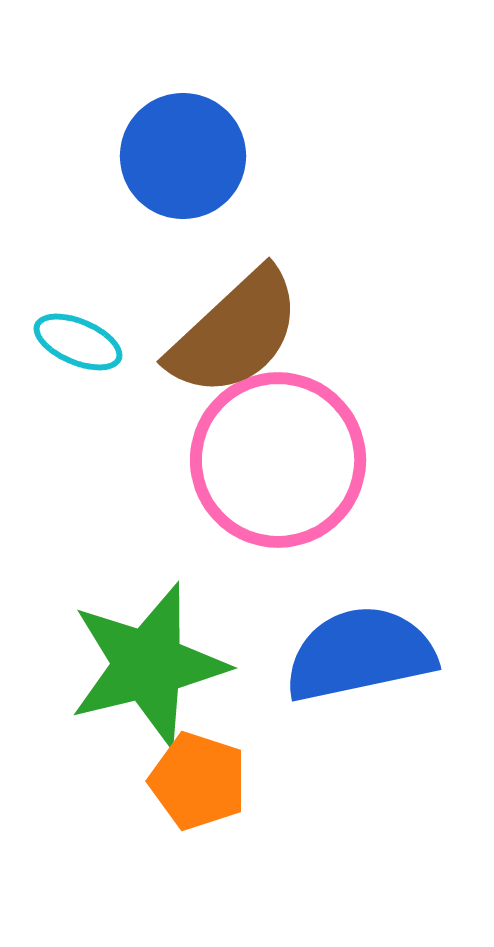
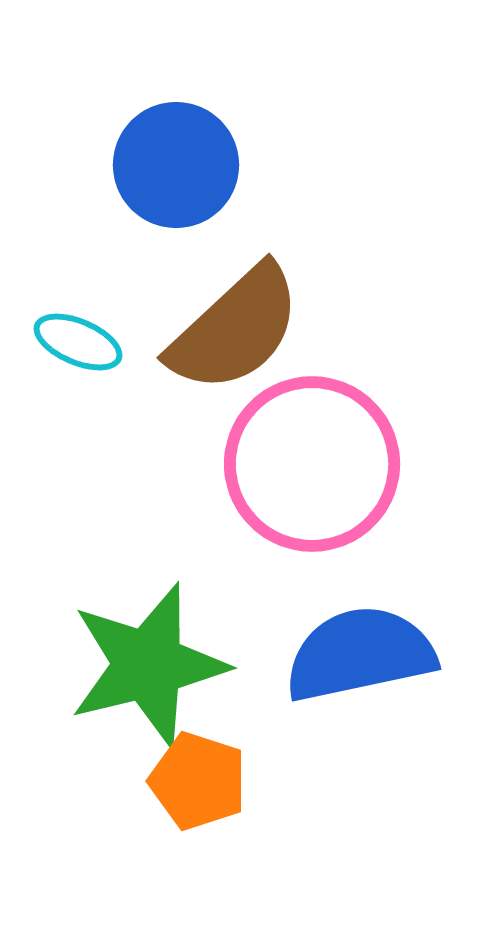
blue circle: moved 7 px left, 9 px down
brown semicircle: moved 4 px up
pink circle: moved 34 px right, 4 px down
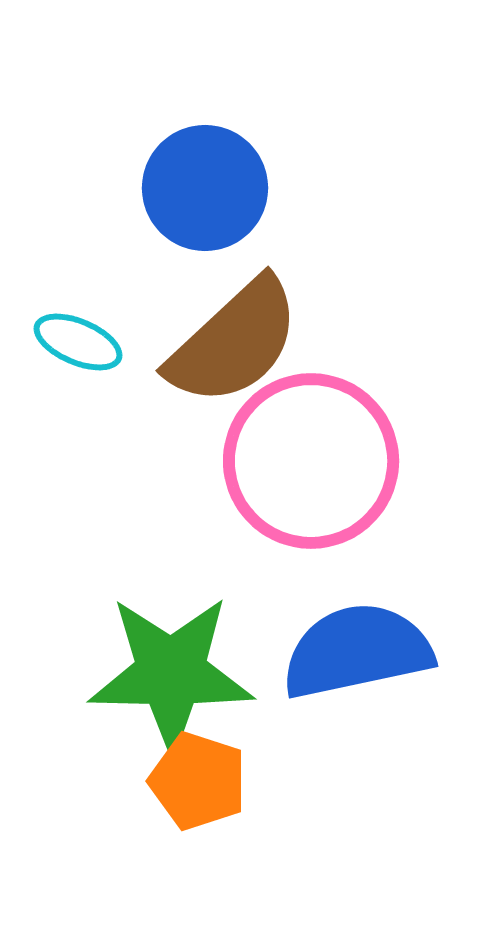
blue circle: moved 29 px right, 23 px down
brown semicircle: moved 1 px left, 13 px down
pink circle: moved 1 px left, 3 px up
blue semicircle: moved 3 px left, 3 px up
green star: moved 23 px right, 8 px down; rotated 15 degrees clockwise
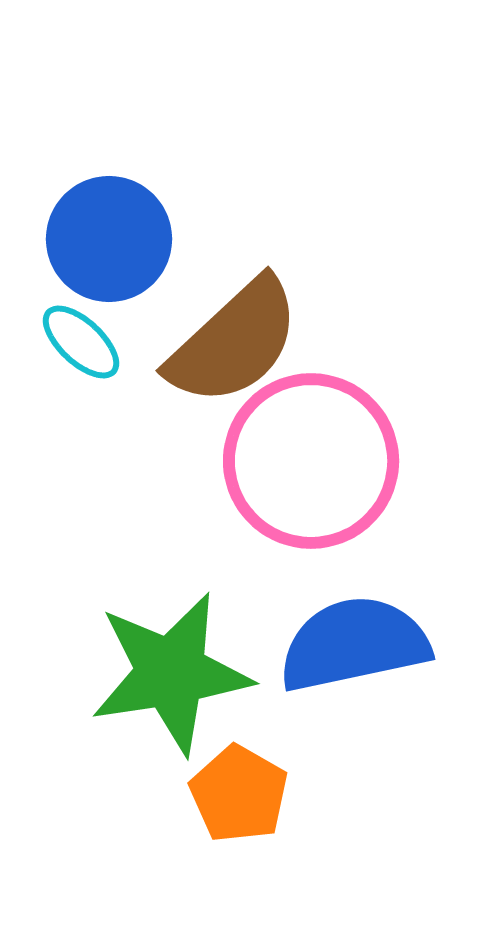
blue circle: moved 96 px left, 51 px down
cyan ellipse: moved 3 px right; rotated 20 degrees clockwise
blue semicircle: moved 3 px left, 7 px up
green star: rotated 10 degrees counterclockwise
orange pentagon: moved 41 px right, 13 px down; rotated 12 degrees clockwise
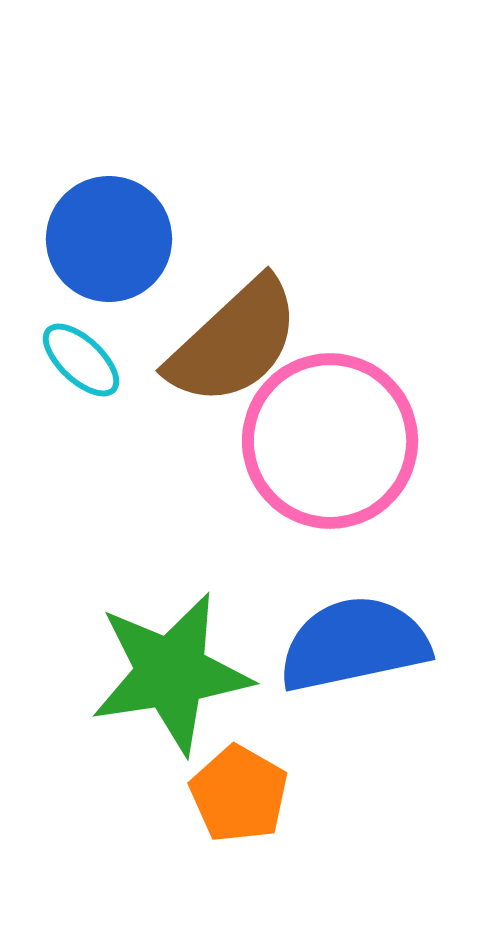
cyan ellipse: moved 18 px down
pink circle: moved 19 px right, 20 px up
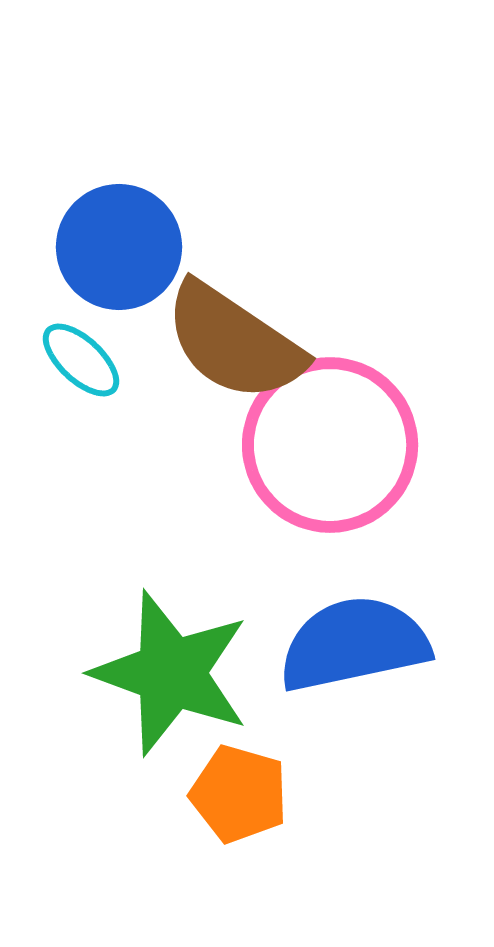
blue circle: moved 10 px right, 8 px down
brown semicircle: rotated 77 degrees clockwise
pink circle: moved 4 px down
green star: rotated 29 degrees clockwise
orange pentagon: rotated 14 degrees counterclockwise
